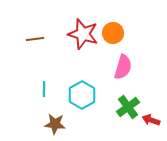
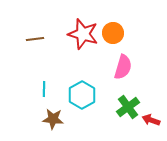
brown star: moved 2 px left, 5 px up
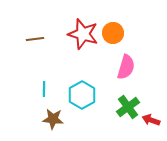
pink semicircle: moved 3 px right
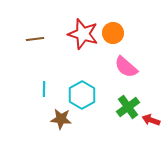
pink semicircle: rotated 115 degrees clockwise
brown star: moved 8 px right
